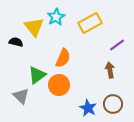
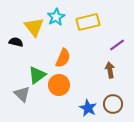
yellow rectangle: moved 2 px left, 1 px up; rotated 15 degrees clockwise
gray triangle: moved 1 px right, 2 px up
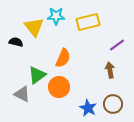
cyan star: moved 1 px up; rotated 30 degrees clockwise
orange circle: moved 2 px down
gray triangle: rotated 18 degrees counterclockwise
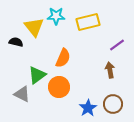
blue star: rotated 12 degrees clockwise
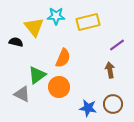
blue star: rotated 30 degrees counterclockwise
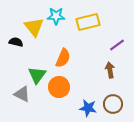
green triangle: rotated 18 degrees counterclockwise
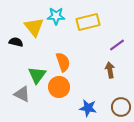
orange semicircle: moved 4 px down; rotated 42 degrees counterclockwise
brown circle: moved 8 px right, 3 px down
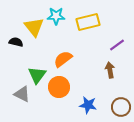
orange semicircle: moved 3 px up; rotated 108 degrees counterclockwise
blue star: moved 3 px up
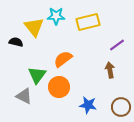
gray triangle: moved 2 px right, 2 px down
